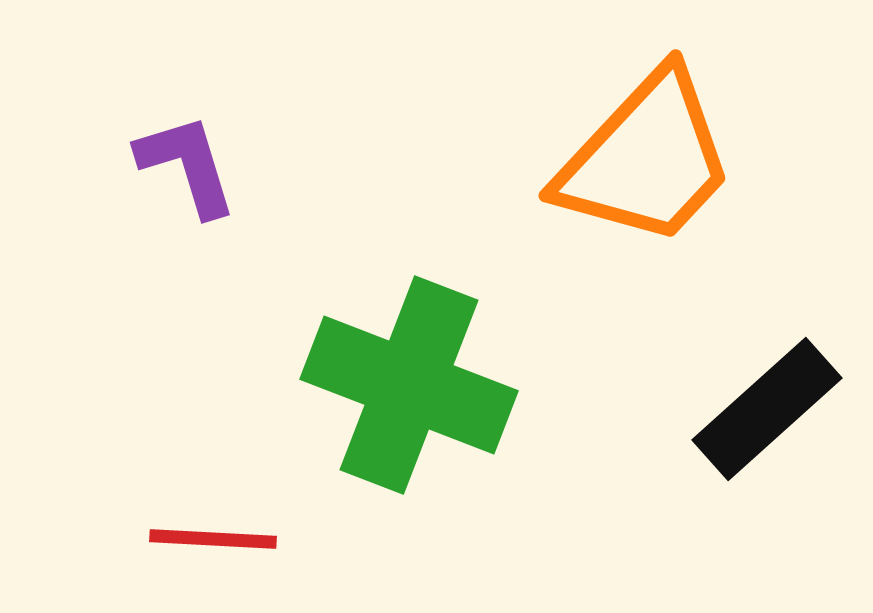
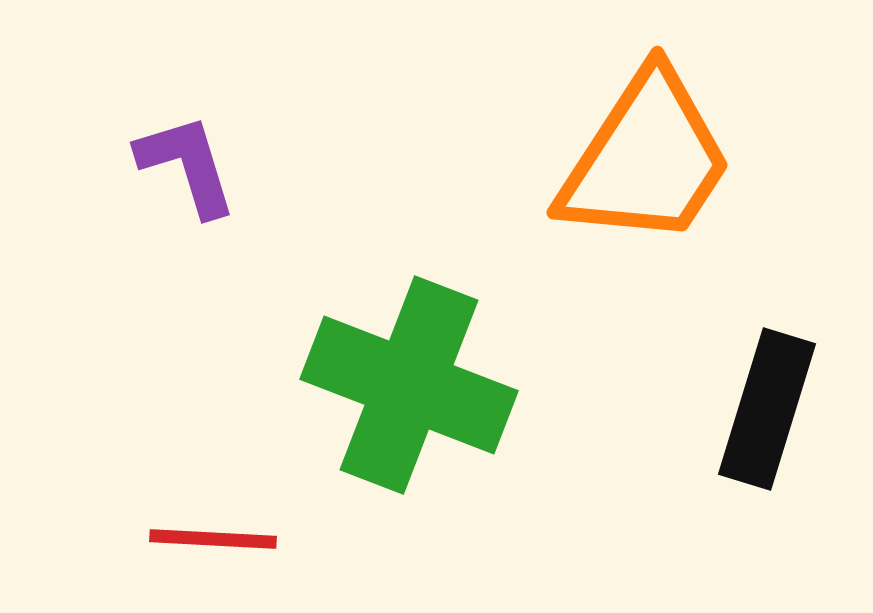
orange trapezoid: rotated 10 degrees counterclockwise
black rectangle: rotated 31 degrees counterclockwise
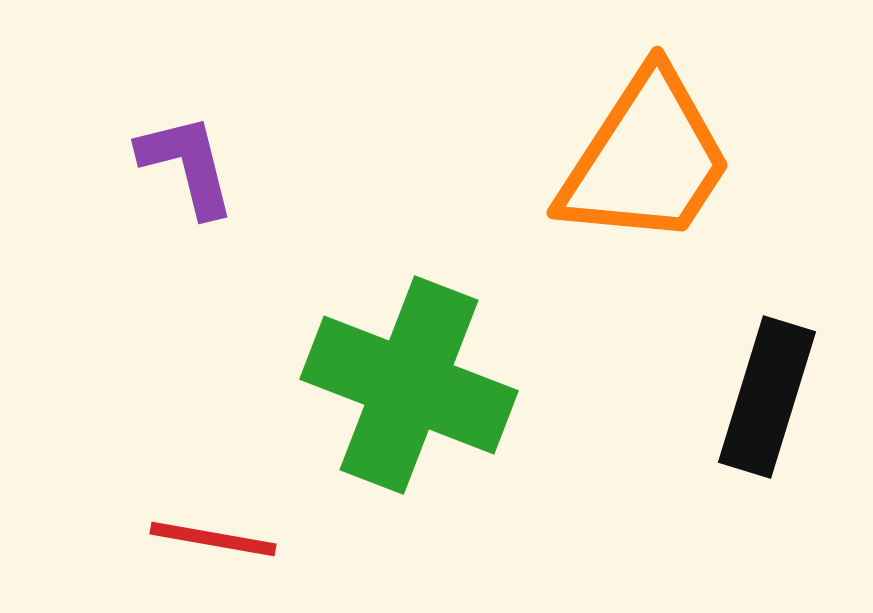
purple L-shape: rotated 3 degrees clockwise
black rectangle: moved 12 px up
red line: rotated 7 degrees clockwise
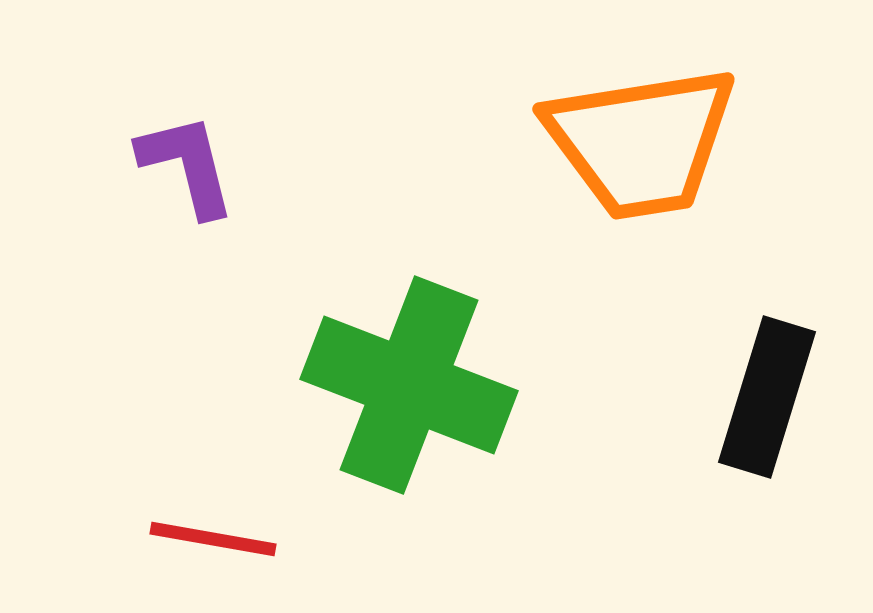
orange trapezoid: moved 5 px left, 17 px up; rotated 48 degrees clockwise
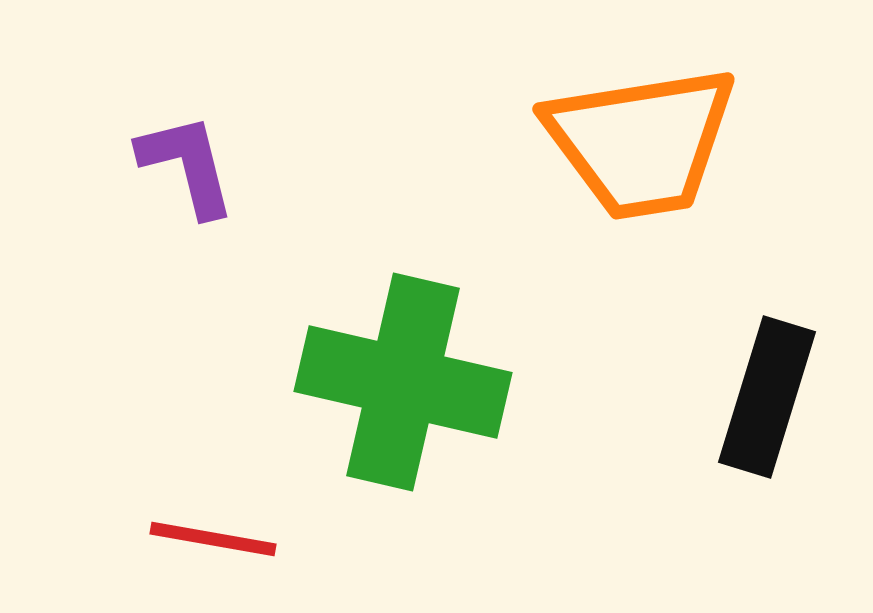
green cross: moved 6 px left, 3 px up; rotated 8 degrees counterclockwise
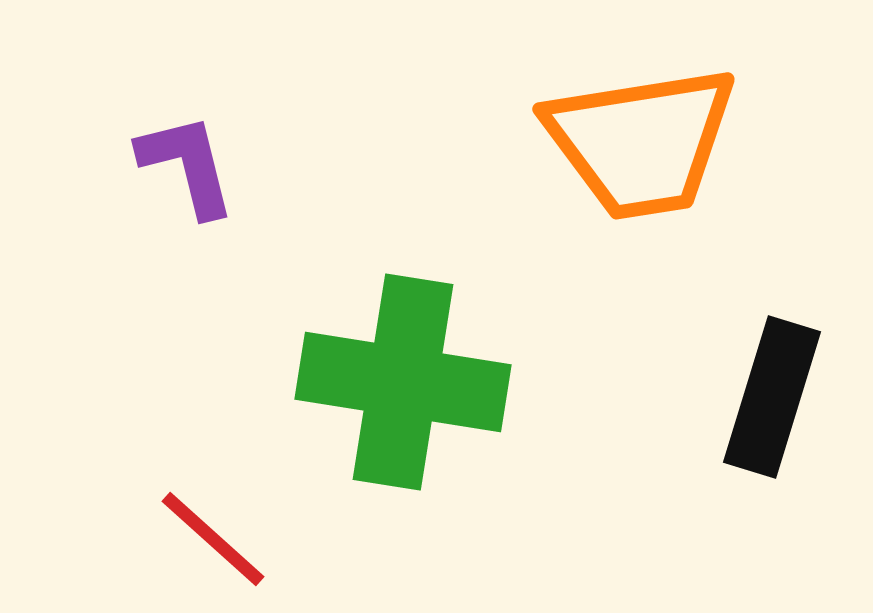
green cross: rotated 4 degrees counterclockwise
black rectangle: moved 5 px right
red line: rotated 32 degrees clockwise
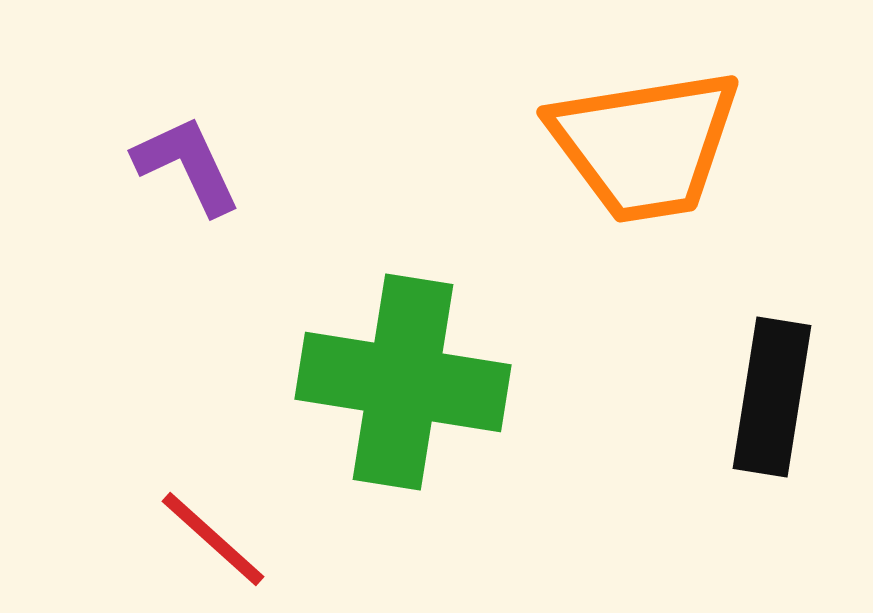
orange trapezoid: moved 4 px right, 3 px down
purple L-shape: rotated 11 degrees counterclockwise
black rectangle: rotated 8 degrees counterclockwise
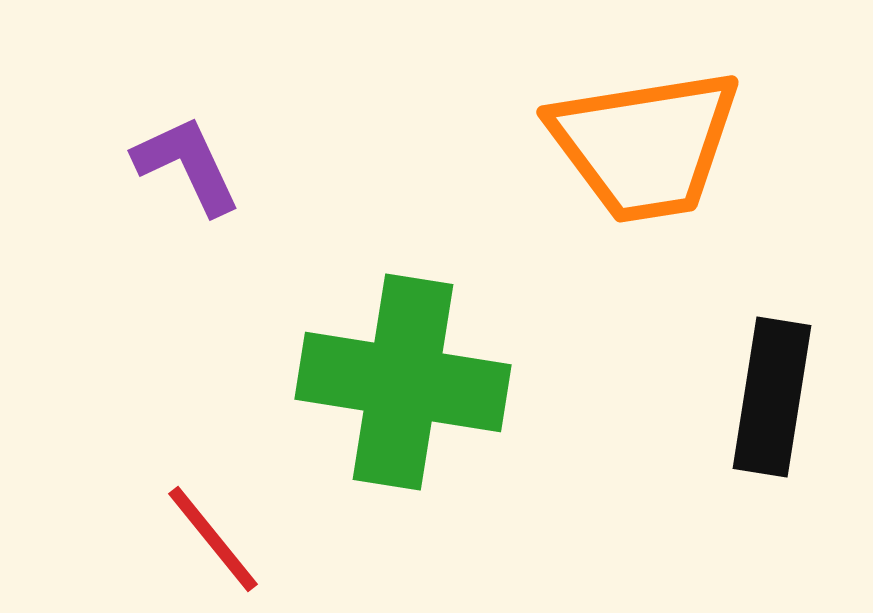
red line: rotated 9 degrees clockwise
